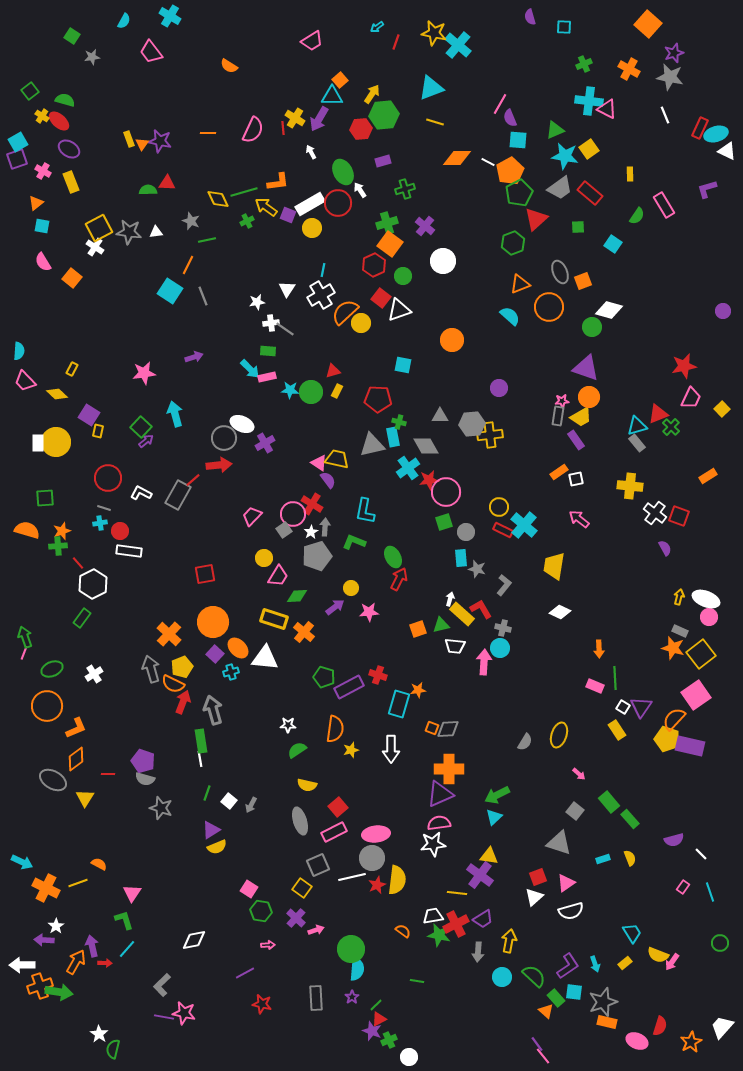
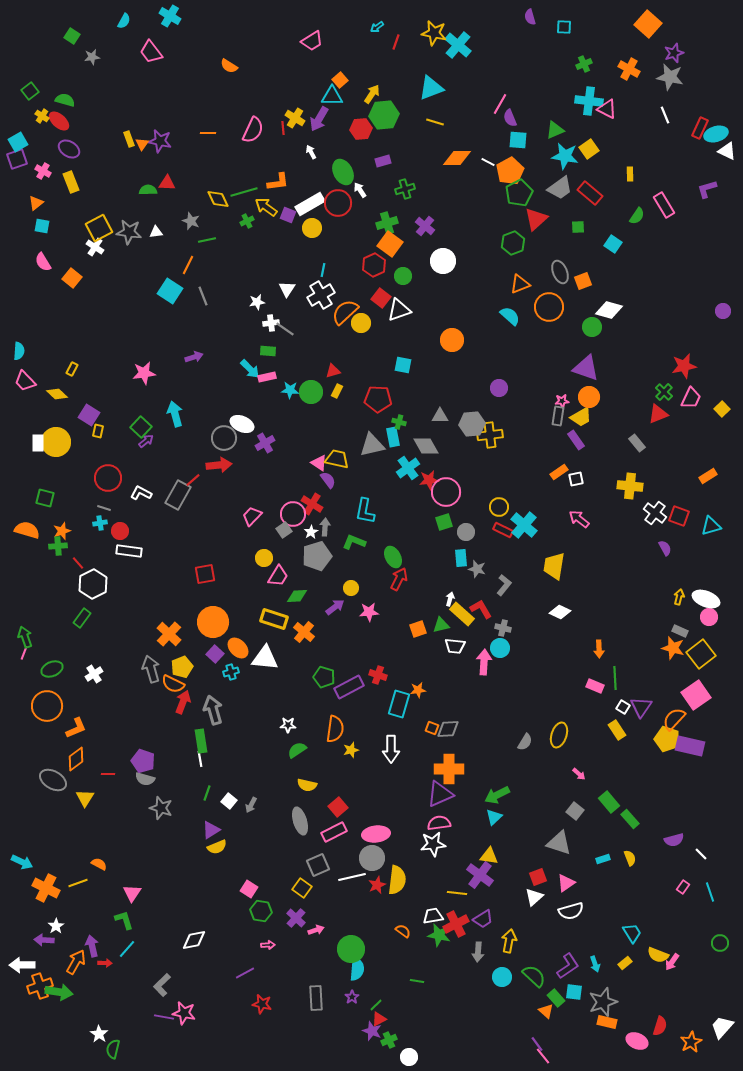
cyan triangle at (637, 426): moved 74 px right, 100 px down
green cross at (671, 427): moved 7 px left, 35 px up
green square at (45, 498): rotated 18 degrees clockwise
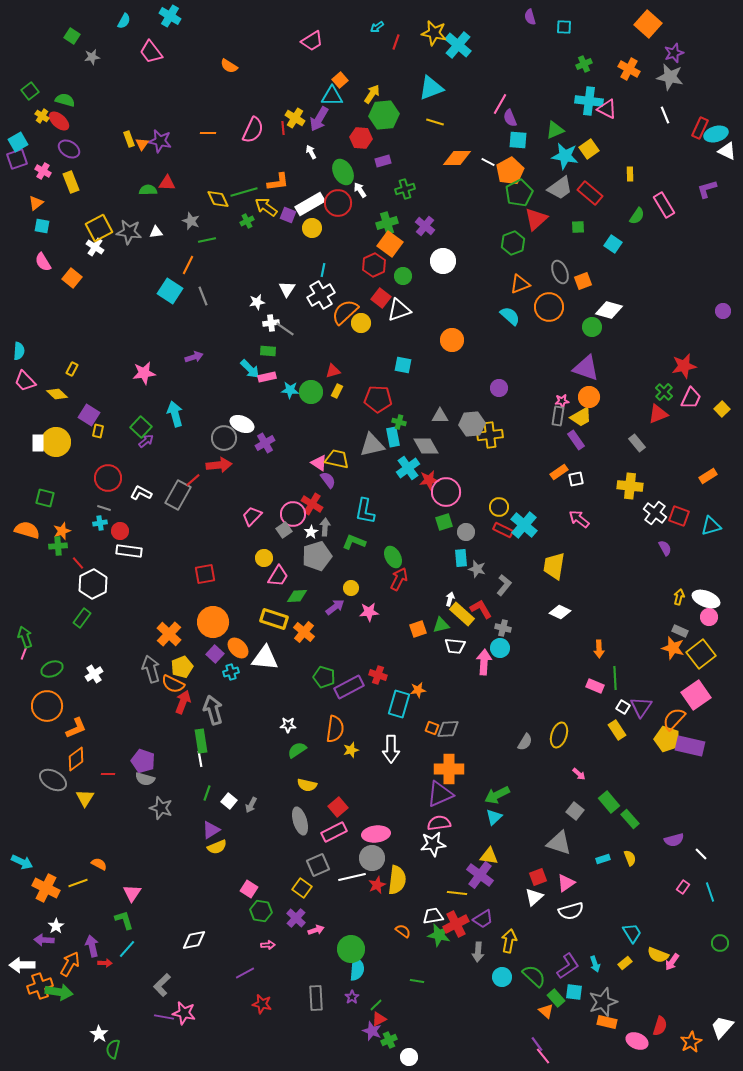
red hexagon at (361, 129): moved 9 px down; rotated 10 degrees clockwise
orange arrow at (76, 962): moved 6 px left, 2 px down
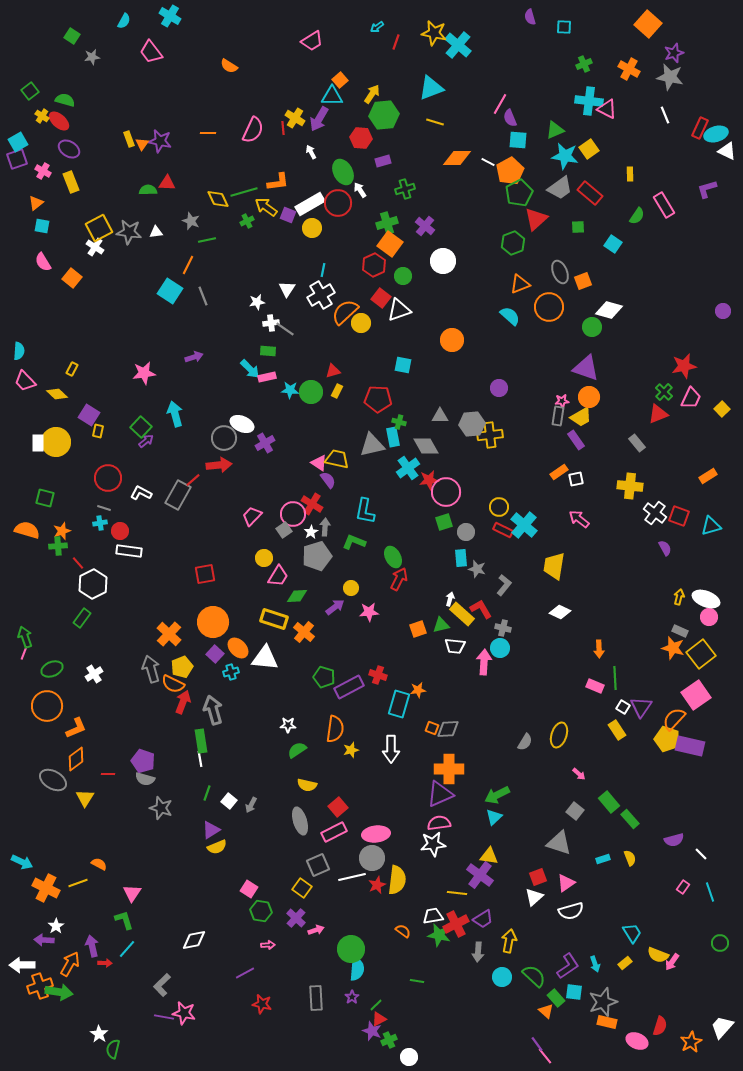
pink line at (543, 1056): moved 2 px right
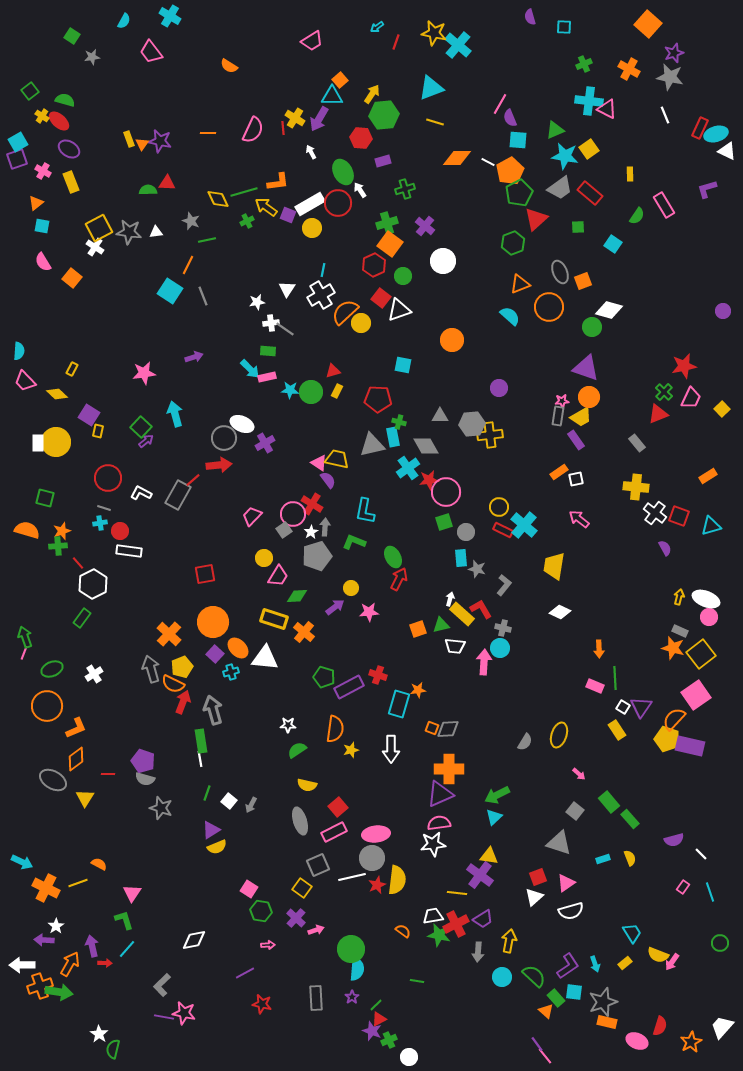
yellow cross at (630, 486): moved 6 px right, 1 px down
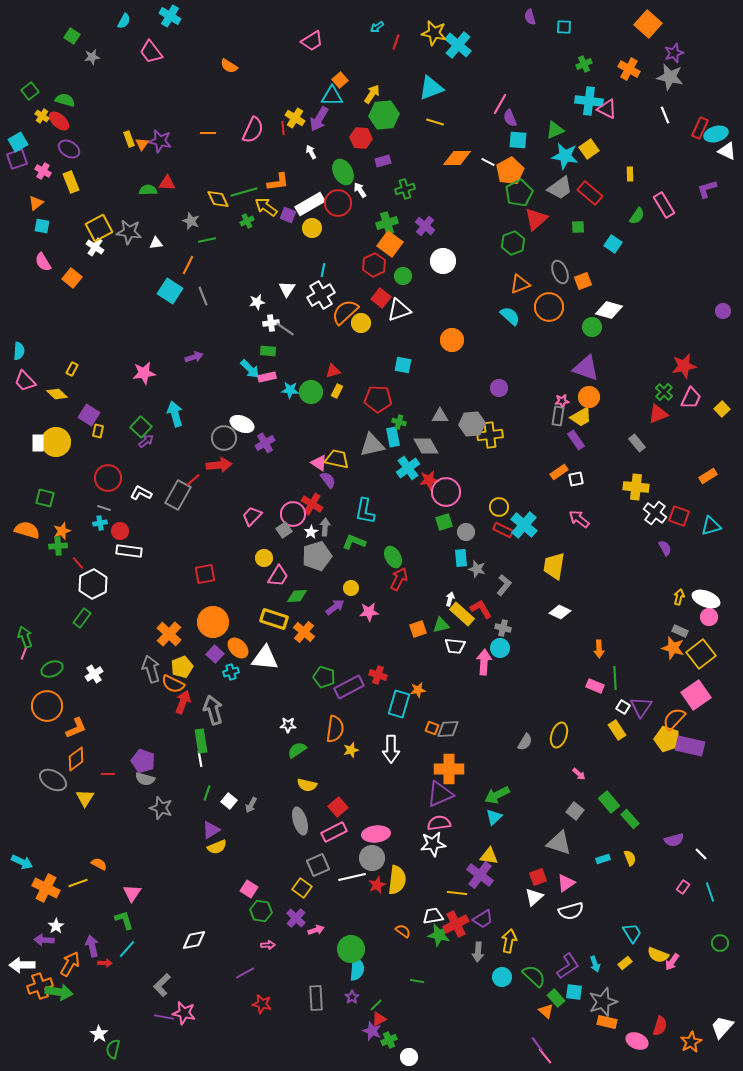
white triangle at (156, 232): moved 11 px down
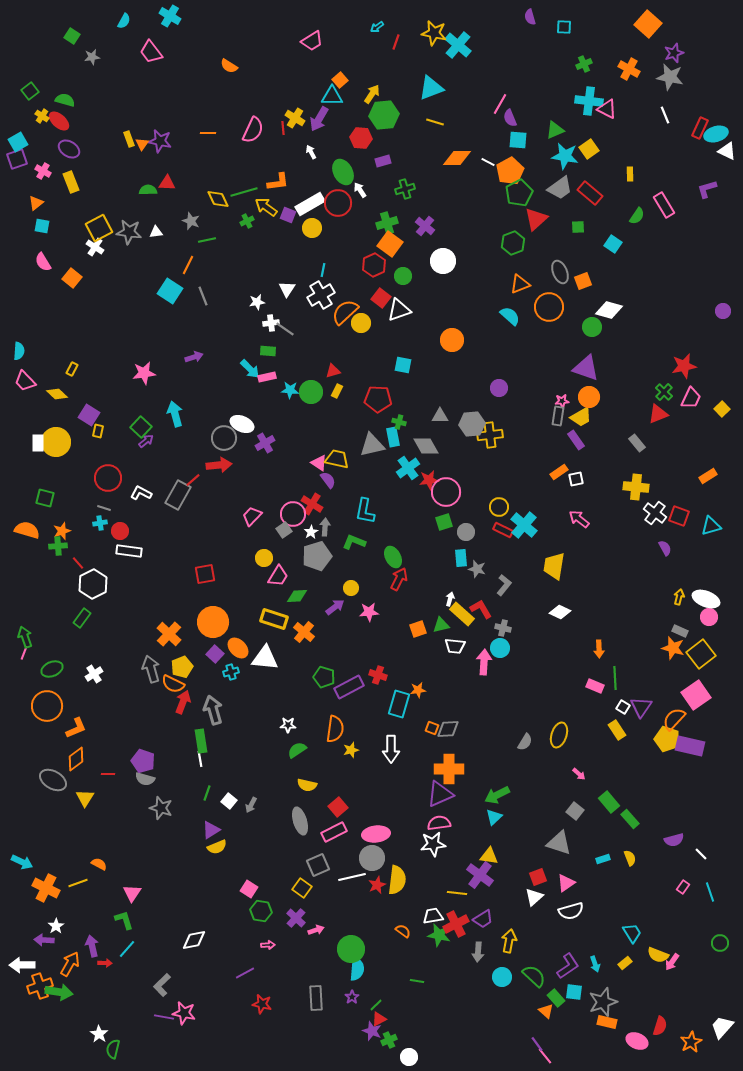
white triangle at (156, 243): moved 11 px up
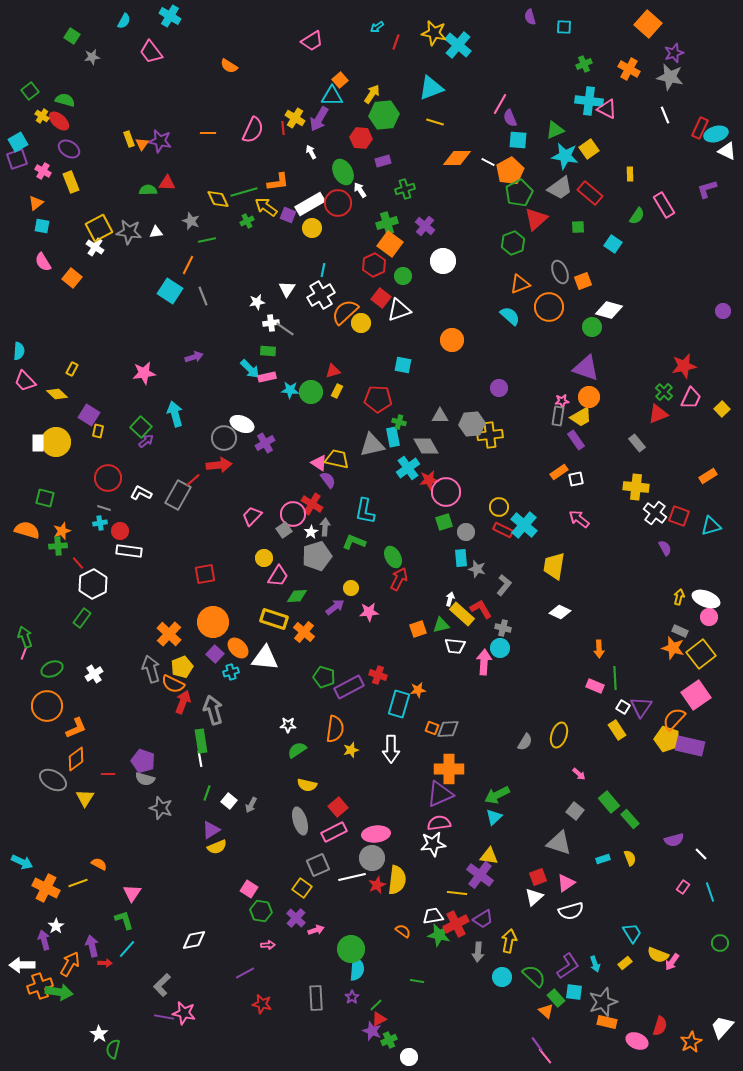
purple arrow at (44, 940): rotated 72 degrees clockwise
